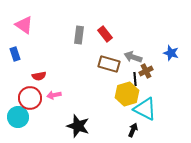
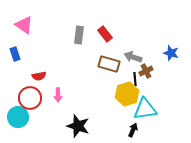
pink arrow: moved 4 px right; rotated 80 degrees counterclockwise
cyan triangle: rotated 35 degrees counterclockwise
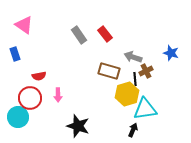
gray rectangle: rotated 42 degrees counterclockwise
brown rectangle: moved 7 px down
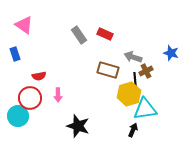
red rectangle: rotated 28 degrees counterclockwise
brown rectangle: moved 1 px left, 1 px up
yellow hexagon: moved 2 px right
cyan circle: moved 1 px up
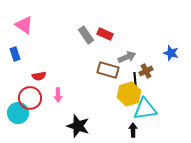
gray rectangle: moved 7 px right
gray arrow: moved 6 px left; rotated 138 degrees clockwise
cyan circle: moved 3 px up
black arrow: rotated 24 degrees counterclockwise
